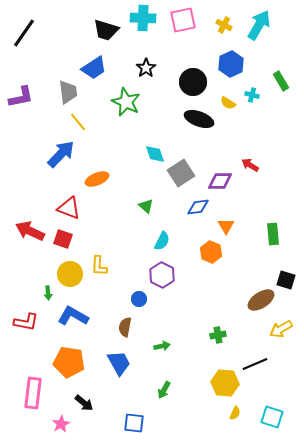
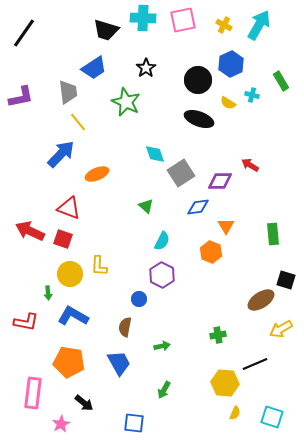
black circle at (193, 82): moved 5 px right, 2 px up
orange ellipse at (97, 179): moved 5 px up
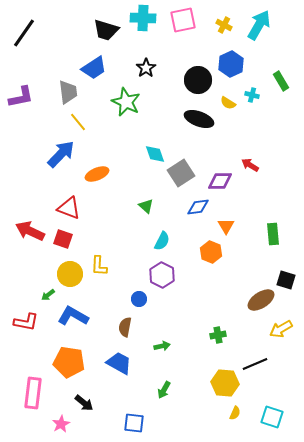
green arrow at (48, 293): moved 2 px down; rotated 56 degrees clockwise
blue trapezoid at (119, 363): rotated 32 degrees counterclockwise
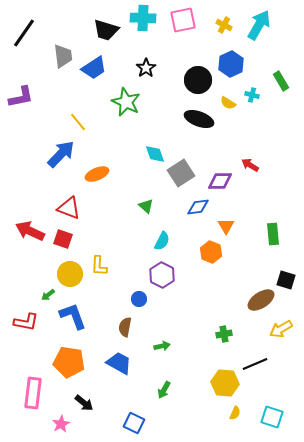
gray trapezoid at (68, 92): moved 5 px left, 36 px up
blue L-shape at (73, 316): rotated 40 degrees clockwise
green cross at (218, 335): moved 6 px right, 1 px up
blue square at (134, 423): rotated 20 degrees clockwise
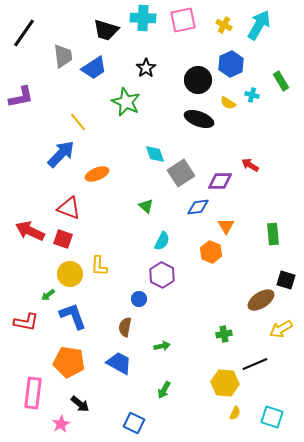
black arrow at (84, 403): moved 4 px left, 1 px down
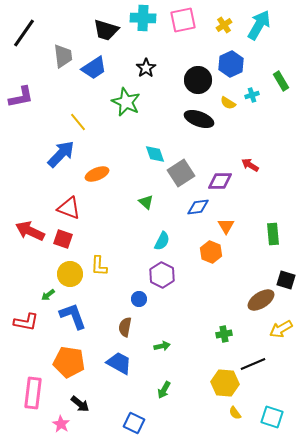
yellow cross at (224, 25): rotated 28 degrees clockwise
cyan cross at (252, 95): rotated 32 degrees counterclockwise
green triangle at (146, 206): moved 4 px up
black line at (255, 364): moved 2 px left
yellow semicircle at (235, 413): rotated 120 degrees clockwise
pink star at (61, 424): rotated 12 degrees counterclockwise
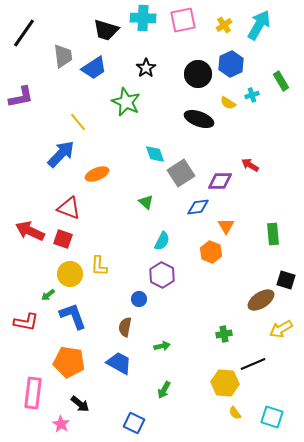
black circle at (198, 80): moved 6 px up
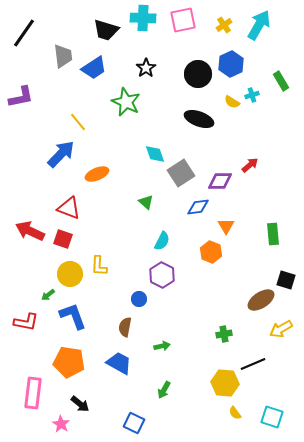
yellow semicircle at (228, 103): moved 4 px right, 1 px up
red arrow at (250, 165): rotated 108 degrees clockwise
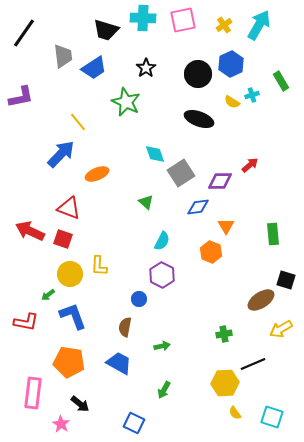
yellow hexagon at (225, 383): rotated 8 degrees counterclockwise
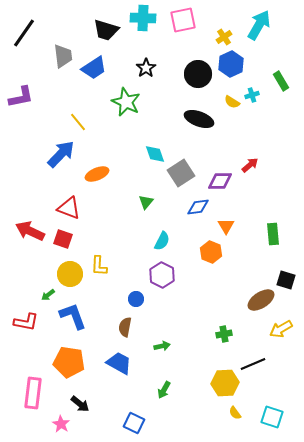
yellow cross at (224, 25): moved 12 px down
green triangle at (146, 202): rotated 28 degrees clockwise
blue circle at (139, 299): moved 3 px left
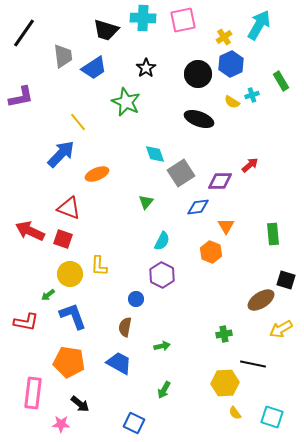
black line at (253, 364): rotated 35 degrees clockwise
pink star at (61, 424): rotated 30 degrees counterclockwise
